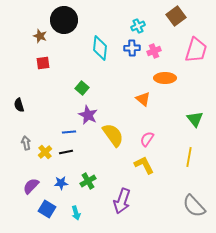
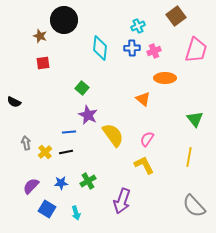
black semicircle: moved 5 px left, 3 px up; rotated 48 degrees counterclockwise
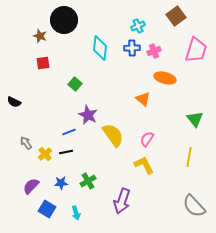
orange ellipse: rotated 15 degrees clockwise
green square: moved 7 px left, 4 px up
blue line: rotated 16 degrees counterclockwise
gray arrow: rotated 24 degrees counterclockwise
yellow cross: moved 2 px down
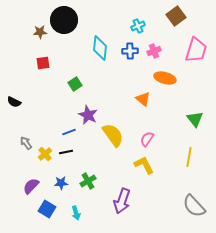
brown star: moved 4 px up; rotated 24 degrees counterclockwise
blue cross: moved 2 px left, 3 px down
green square: rotated 16 degrees clockwise
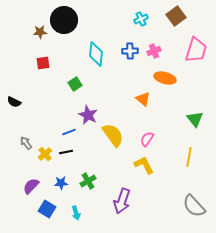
cyan cross: moved 3 px right, 7 px up
cyan diamond: moved 4 px left, 6 px down
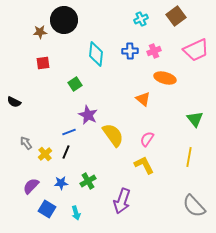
pink trapezoid: rotated 48 degrees clockwise
black line: rotated 56 degrees counterclockwise
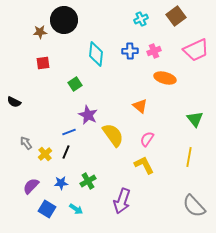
orange triangle: moved 3 px left, 7 px down
cyan arrow: moved 4 px up; rotated 40 degrees counterclockwise
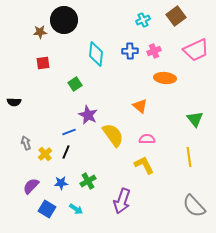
cyan cross: moved 2 px right, 1 px down
orange ellipse: rotated 10 degrees counterclockwise
black semicircle: rotated 24 degrees counterclockwise
pink semicircle: rotated 56 degrees clockwise
gray arrow: rotated 16 degrees clockwise
yellow line: rotated 18 degrees counterclockwise
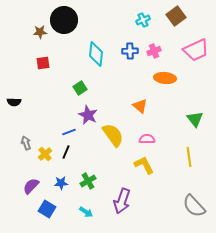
green square: moved 5 px right, 4 px down
cyan arrow: moved 10 px right, 3 px down
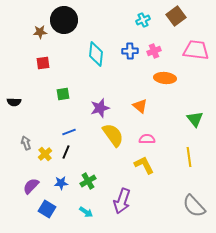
pink trapezoid: rotated 148 degrees counterclockwise
green square: moved 17 px left, 6 px down; rotated 24 degrees clockwise
purple star: moved 12 px right, 7 px up; rotated 30 degrees clockwise
